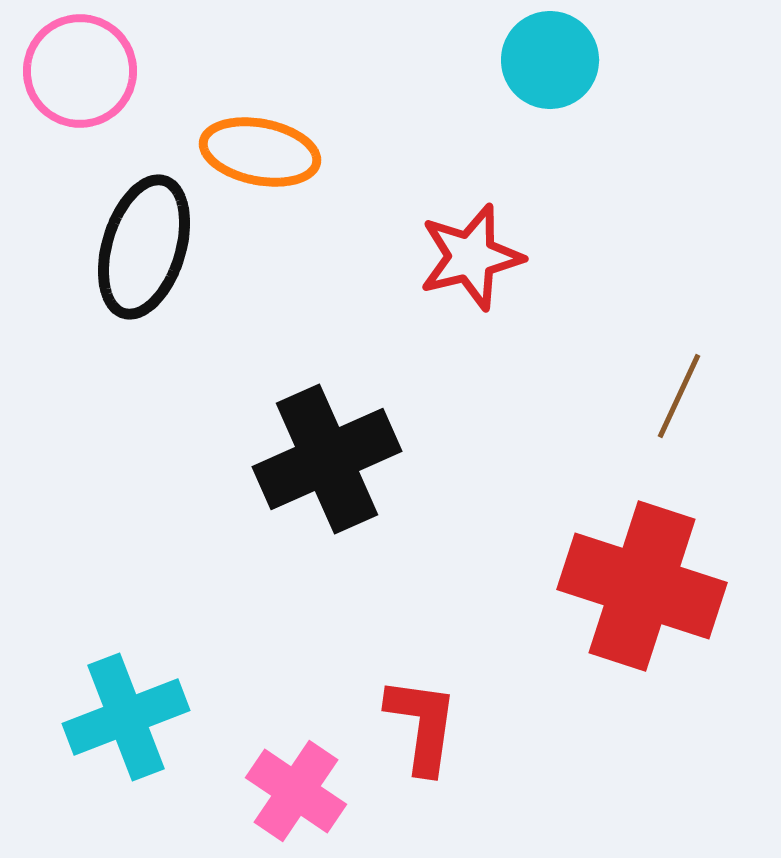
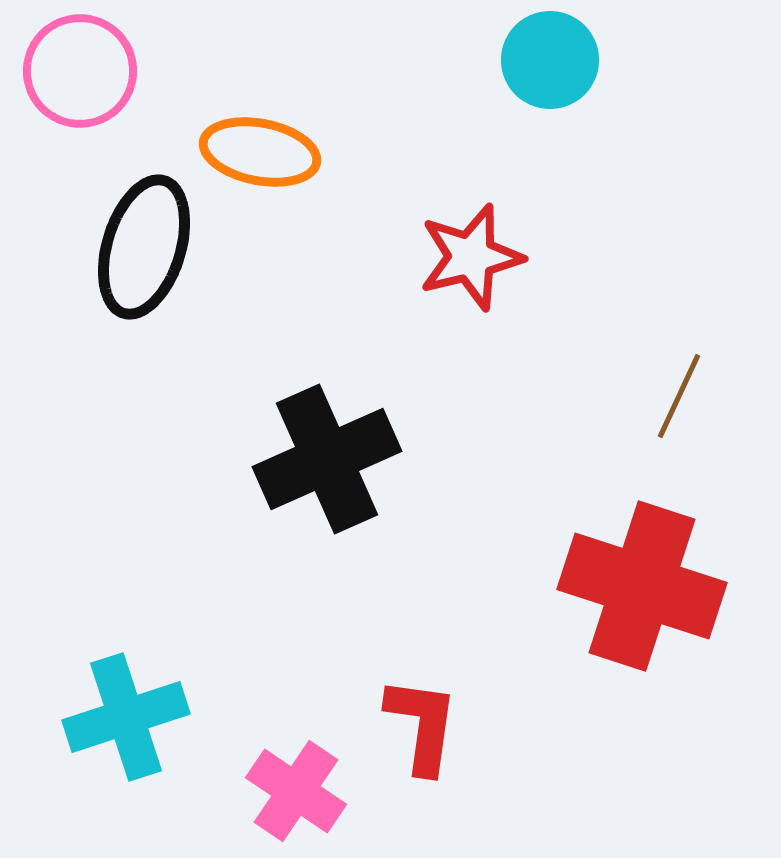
cyan cross: rotated 3 degrees clockwise
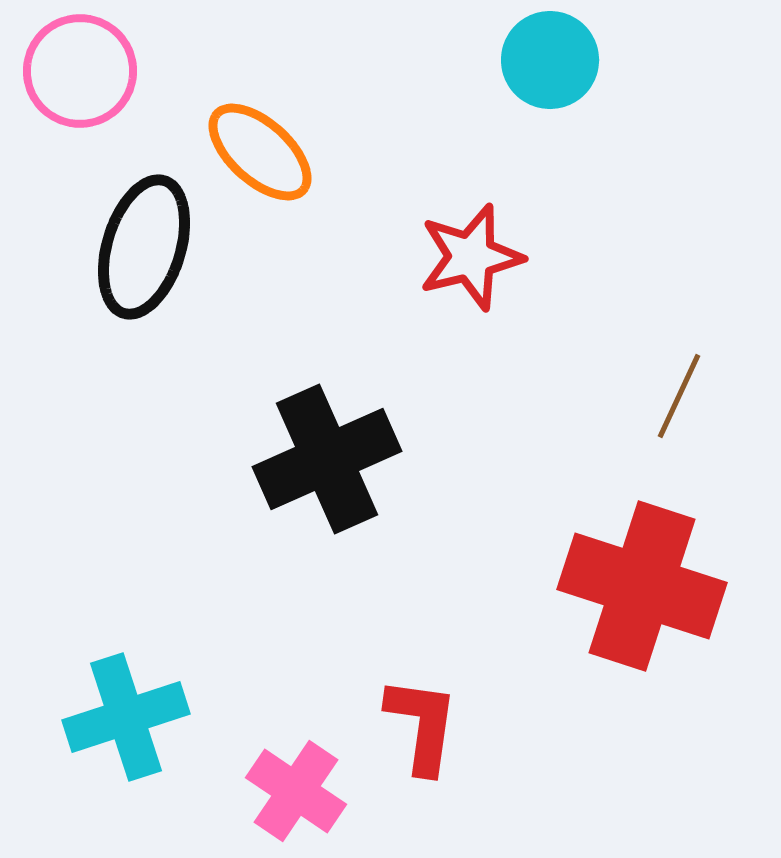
orange ellipse: rotated 31 degrees clockwise
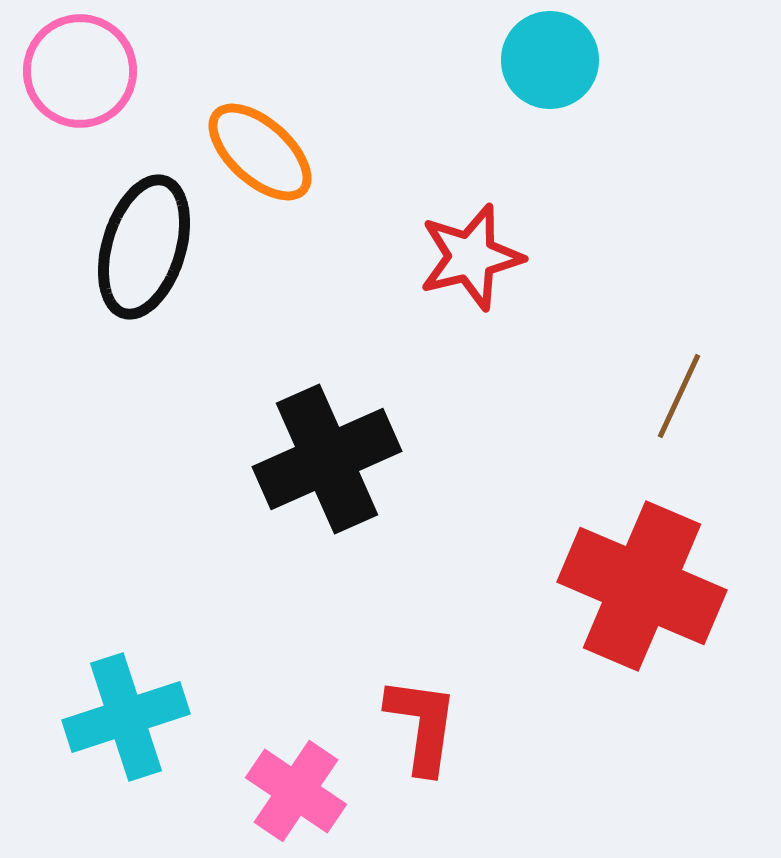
red cross: rotated 5 degrees clockwise
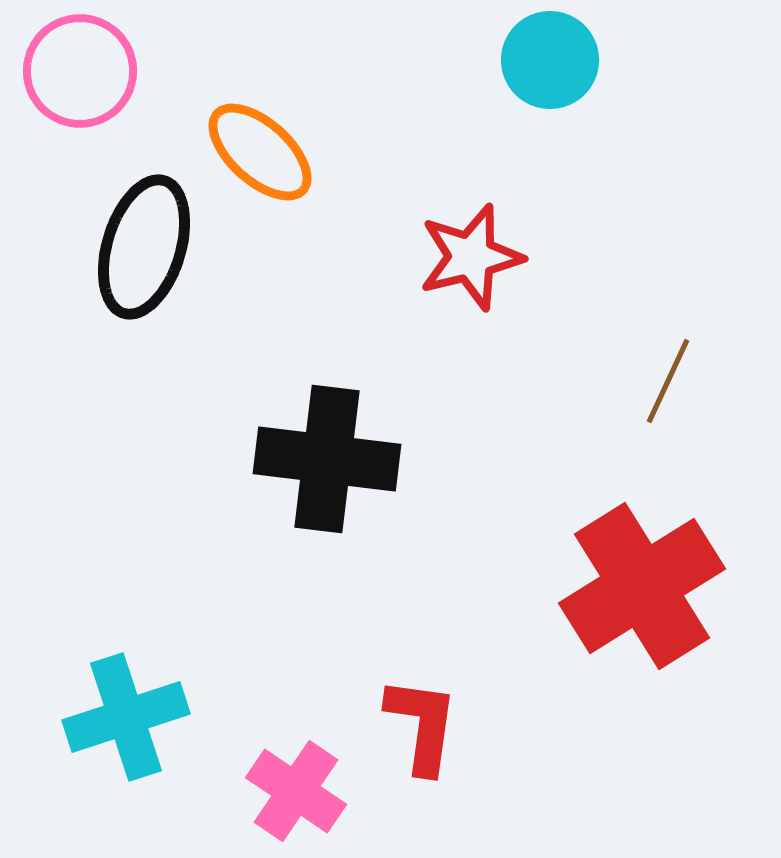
brown line: moved 11 px left, 15 px up
black cross: rotated 31 degrees clockwise
red cross: rotated 35 degrees clockwise
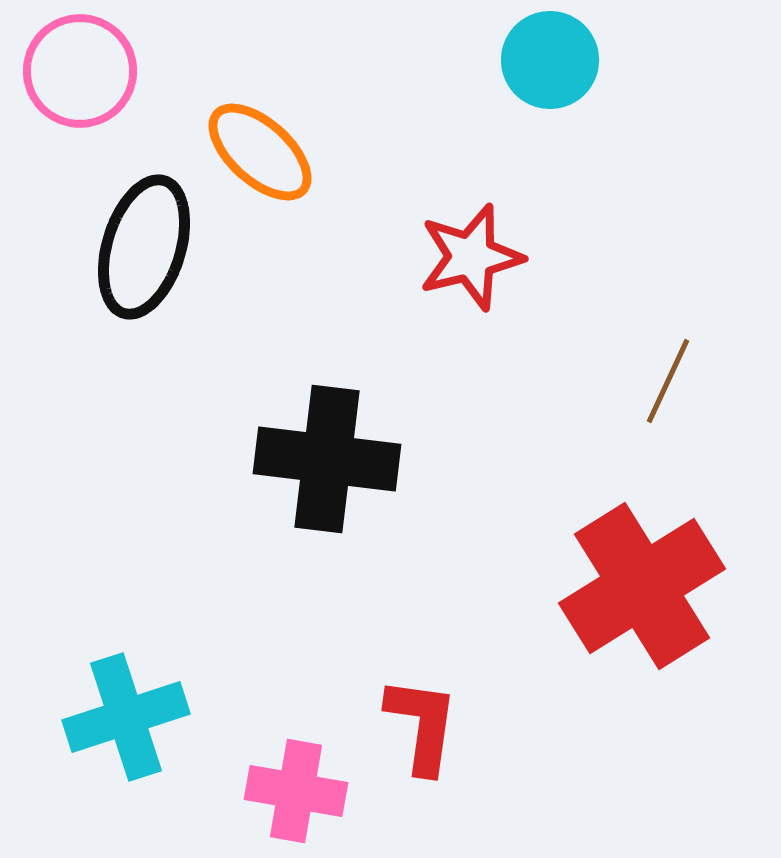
pink cross: rotated 24 degrees counterclockwise
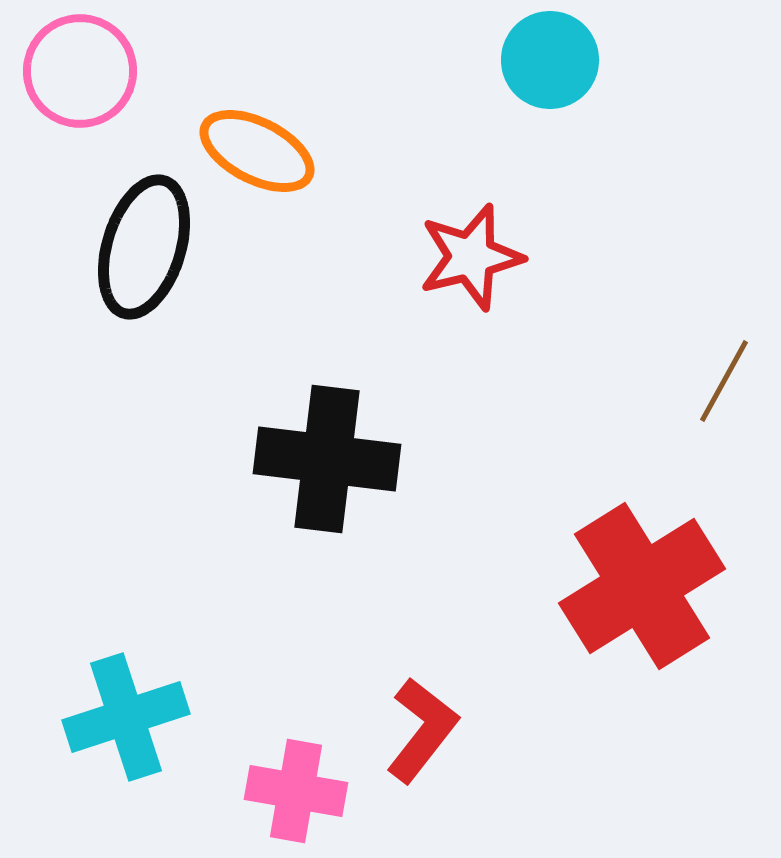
orange ellipse: moved 3 px left, 1 px up; rotated 15 degrees counterclockwise
brown line: moved 56 px right; rotated 4 degrees clockwise
red L-shape: moved 5 px down; rotated 30 degrees clockwise
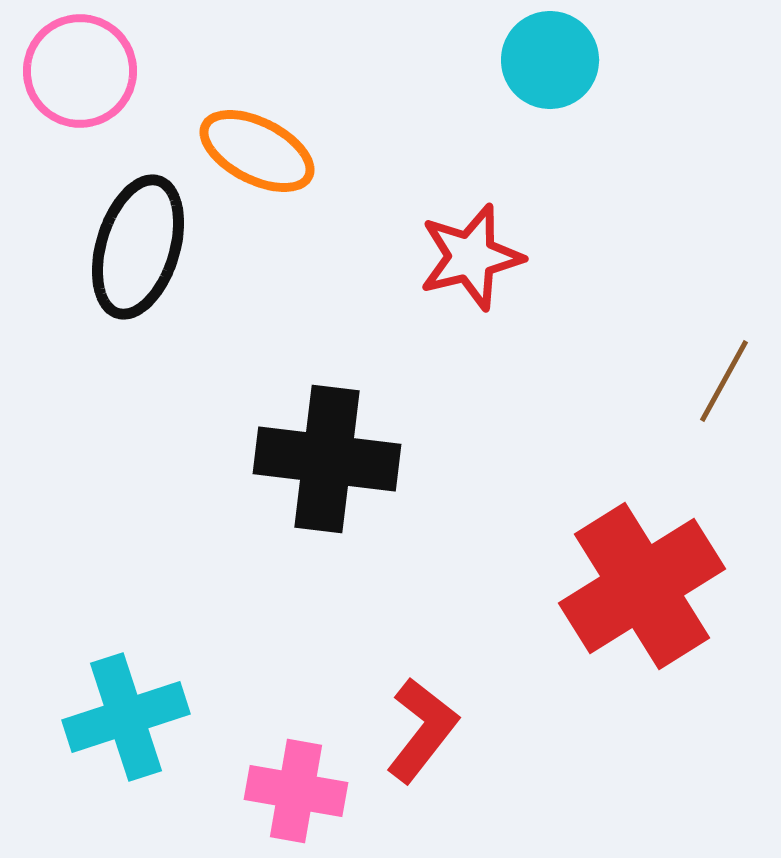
black ellipse: moved 6 px left
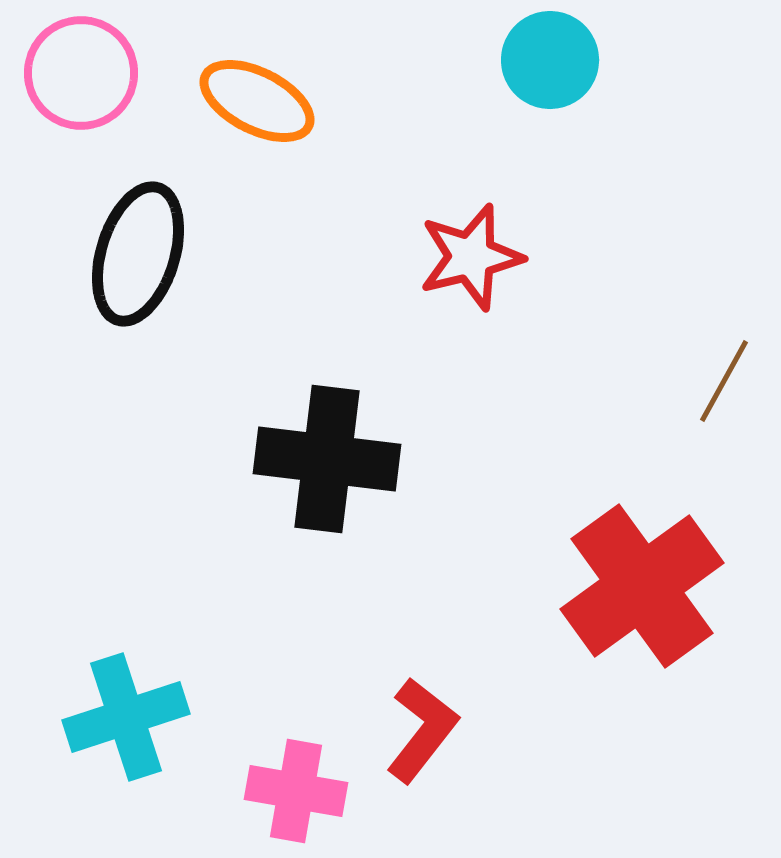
pink circle: moved 1 px right, 2 px down
orange ellipse: moved 50 px up
black ellipse: moved 7 px down
red cross: rotated 4 degrees counterclockwise
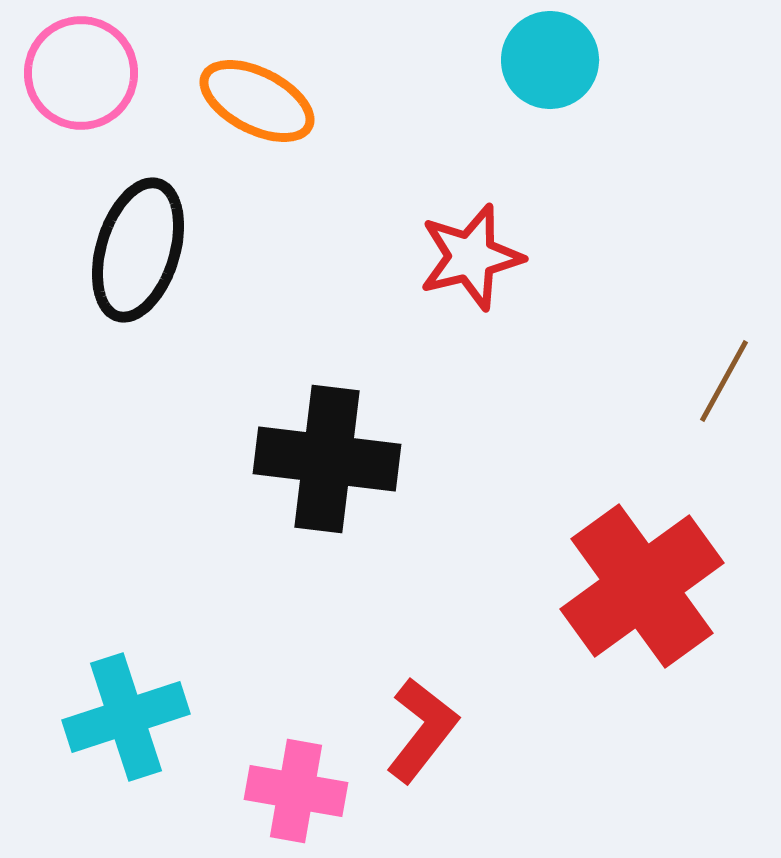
black ellipse: moved 4 px up
